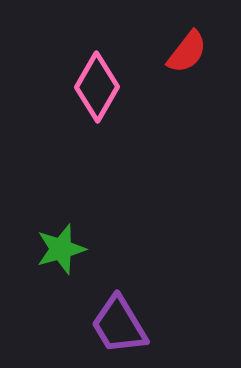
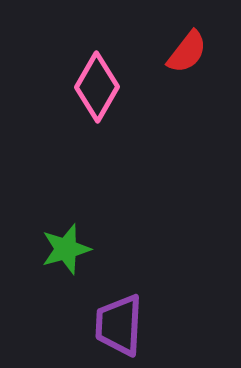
green star: moved 5 px right
purple trapezoid: rotated 34 degrees clockwise
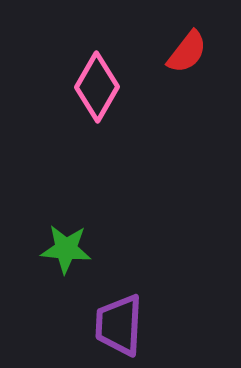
green star: rotated 21 degrees clockwise
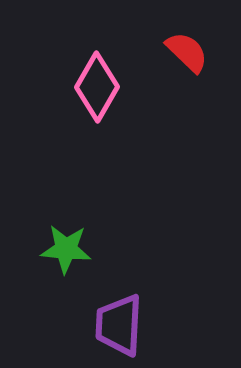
red semicircle: rotated 84 degrees counterclockwise
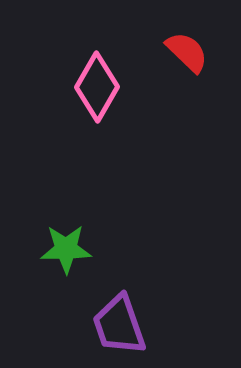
green star: rotated 6 degrees counterclockwise
purple trapezoid: rotated 22 degrees counterclockwise
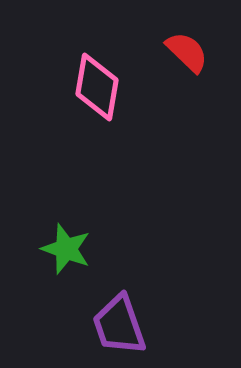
pink diamond: rotated 20 degrees counterclockwise
green star: rotated 21 degrees clockwise
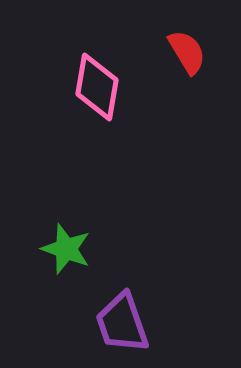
red semicircle: rotated 15 degrees clockwise
purple trapezoid: moved 3 px right, 2 px up
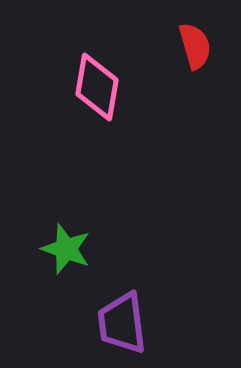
red semicircle: moved 8 px right, 6 px up; rotated 15 degrees clockwise
purple trapezoid: rotated 12 degrees clockwise
